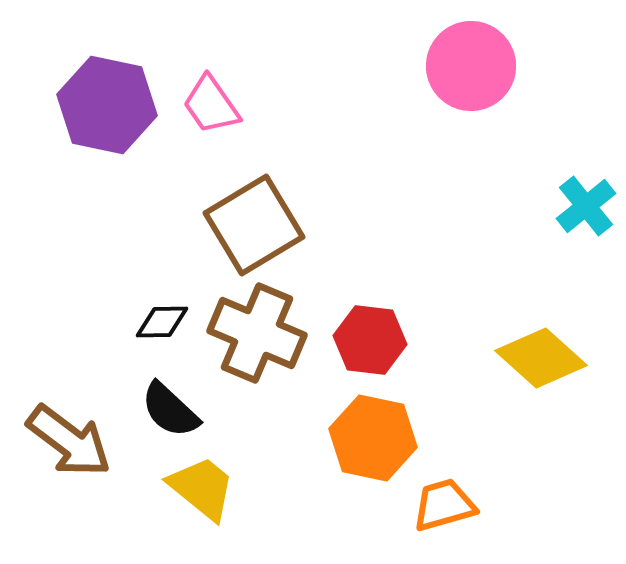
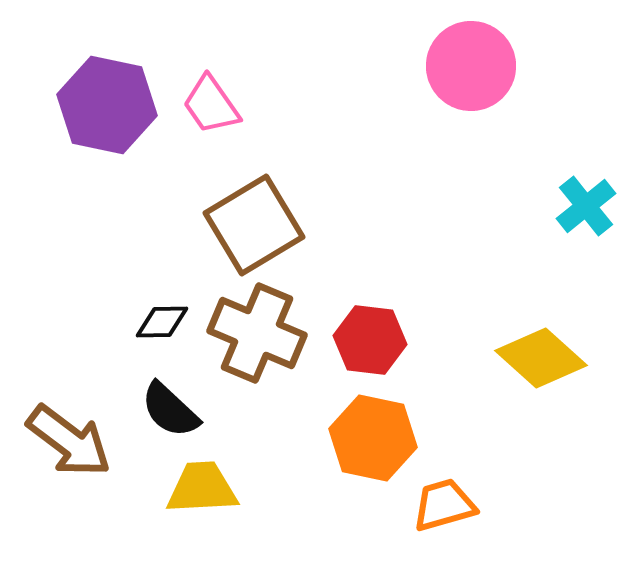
yellow trapezoid: rotated 42 degrees counterclockwise
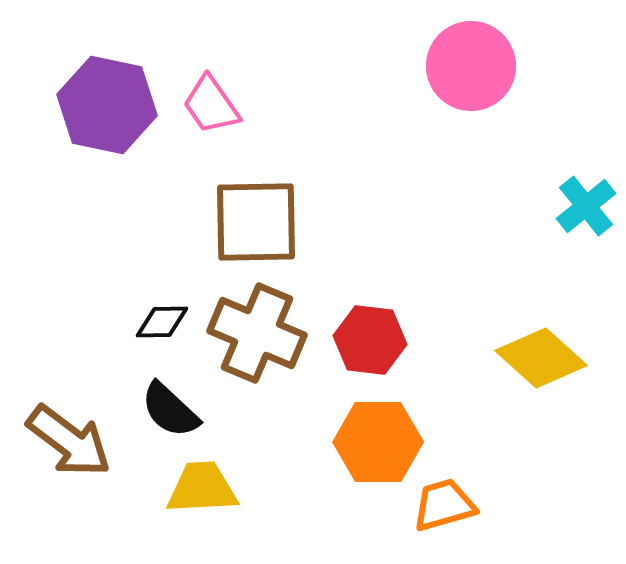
brown square: moved 2 px right, 3 px up; rotated 30 degrees clockwise
orange hexagon: moved 5 px right, 4 px down; rotated 12 degrees counterclockwise
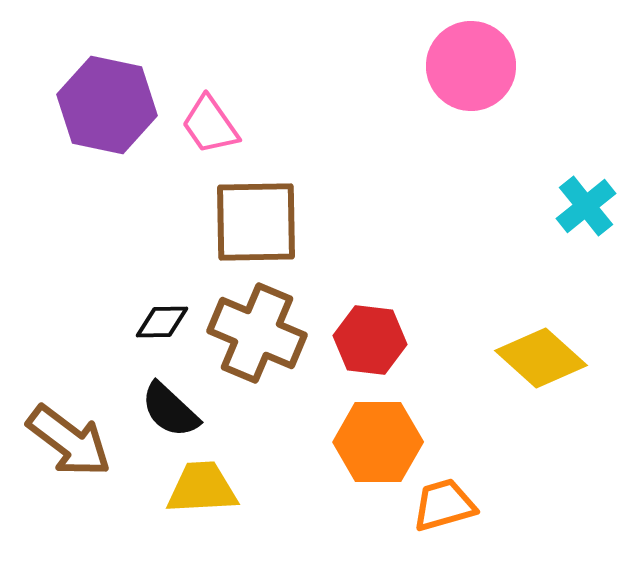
pink trapezoid: moved 1 px left, 20 px down
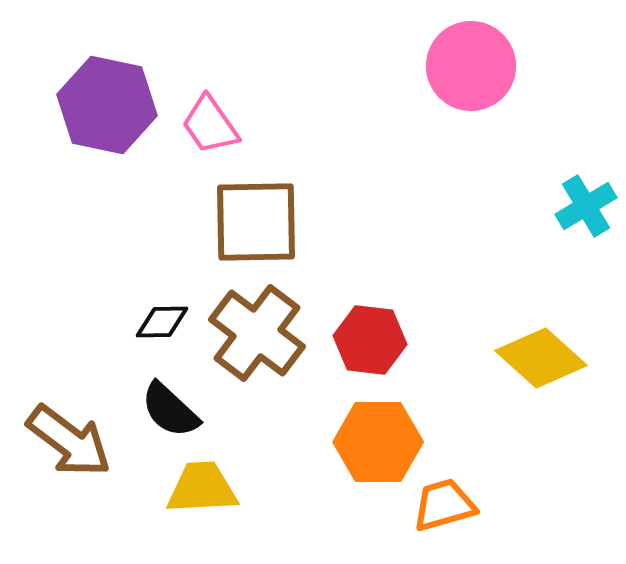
cyan cross: rotated 8 degrees clockwise
brown cross: rotated 14 degrees clockwise
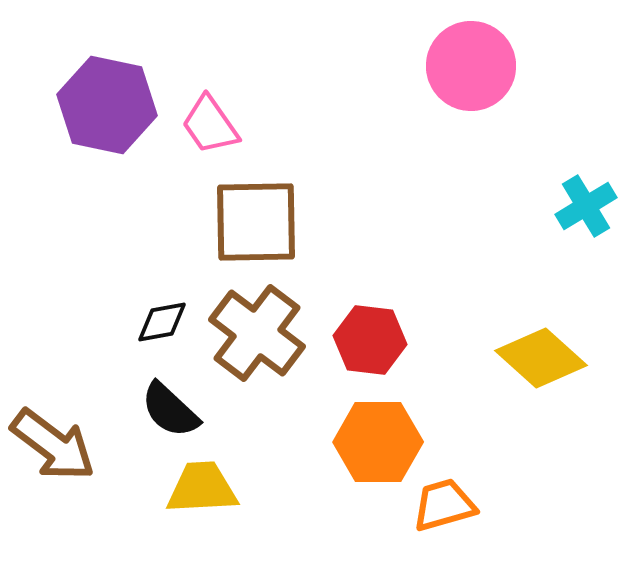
black diamond: rotated 10 degrees counterclockwise
brown arrow: moved 16 px left, 4 px down
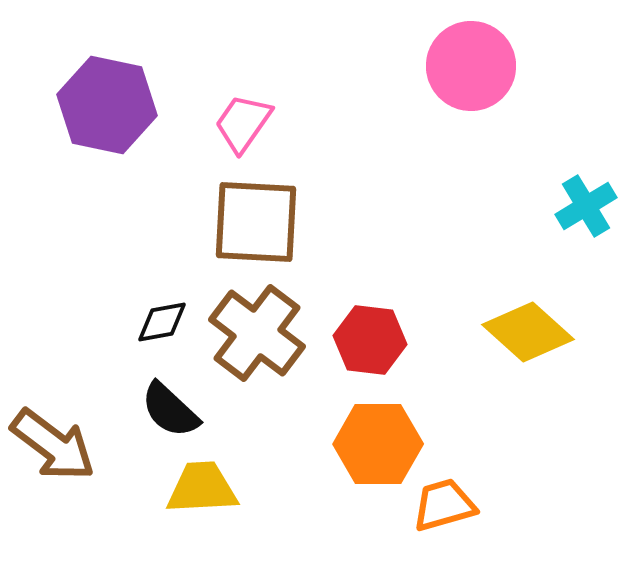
pink trapezoid: moved 33 px right, 2 px up; rotated 70 degrees clockwise
brown square: rotated 4 degrees clockwise
yellow diamond: moved 13 px left, 26 px up
orange hexagon: moved 2 px down
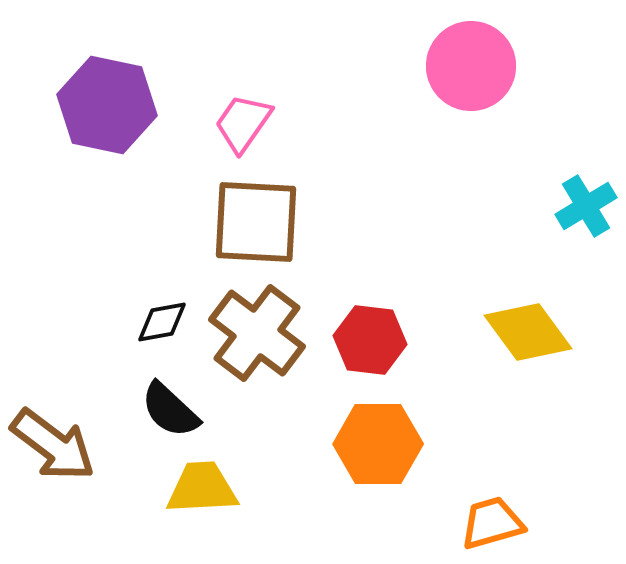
yellow diamond: rotated 12 degrees clockwise
orange trapezoid: moved 48 px right, 18 px down
